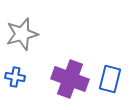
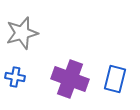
gray star: moved 1 px up
blue rectangle: moved 5 px right
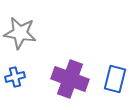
gray star: moved 2 px left; rotated 24 degrees clockwise
blue cross: rotated 24 degrees counterclockwise
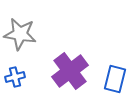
gray star: moved 1 px down
purple cross: moved 8 px up; rotated 33 degrees clockwise
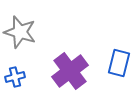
gray star: moved 2 px up; rotated 8 degrees clockwise
blue rectangle: moved 4 px right, 16 px up
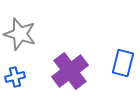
gray star: moved 2 px down
blue rectangle: moved 4 px right
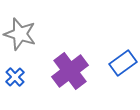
blue rectangle: rotated 40 degrees clockwise
blue cross: rotated 30 degrees counterclockwise
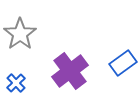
gray star: rotated 20 degrees clockwise
blue cross: moved 1 px right, 6 px down
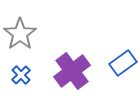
purple cross: moved 2 px right
blue cross: moved 5 px right, 8 px up
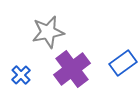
gray star: moved 28 px right, 2 px up; rotated 24 degrees clockwise
purple cross: moved 2 px up
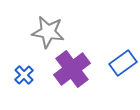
gray star: rotated 20 degrees clockwise
blue cross: moved 3 px right
